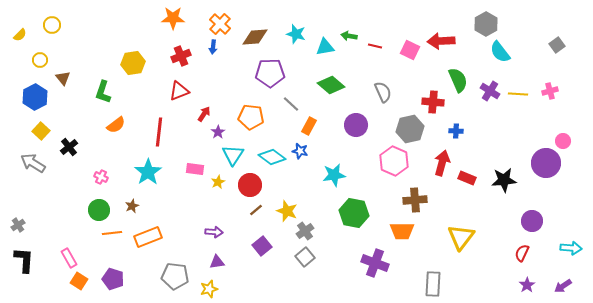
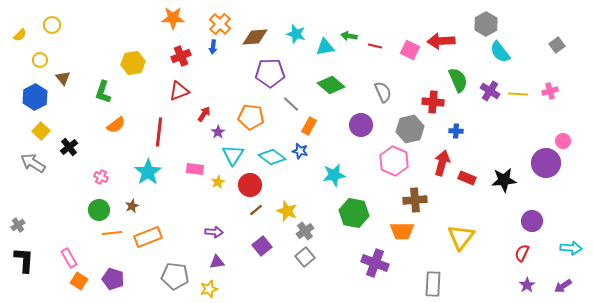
purple circle at (356, 125): moved 5 px right
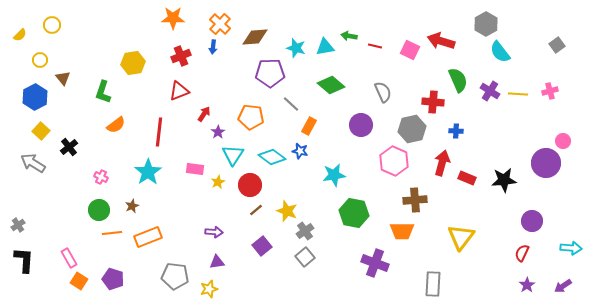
cyan star at (296, 34): moved 14 px down
red arrow at (441, 41): rotated 20 degrees clockwise
gray hexagon at (410, 129): moved 2 px right
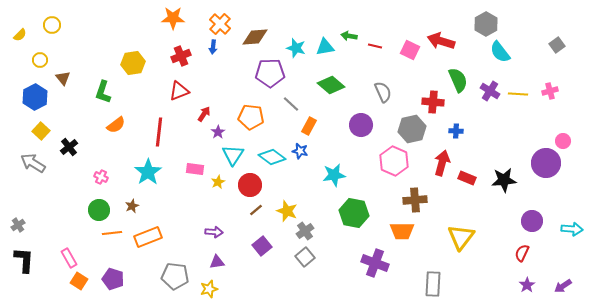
cyan arrow at (571, 248): moved 1 px right, 19 px up
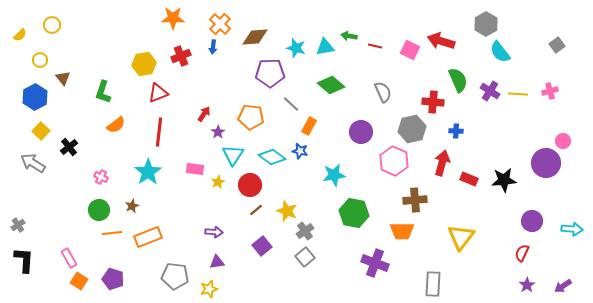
yellow hexagon at (133, 63): moved 11 px right, 1 px down
red triangle at (179, 91): moved 21 px left, 2 px down
purple circle at (361, 125): moved 7 px down
red rectangle at (467, 178): moved 2 px right, 1 px down
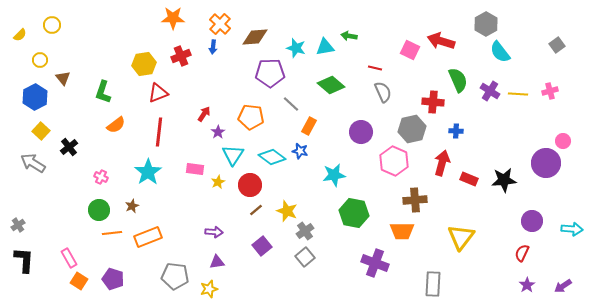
red line at (375, 46): moved 22 px down
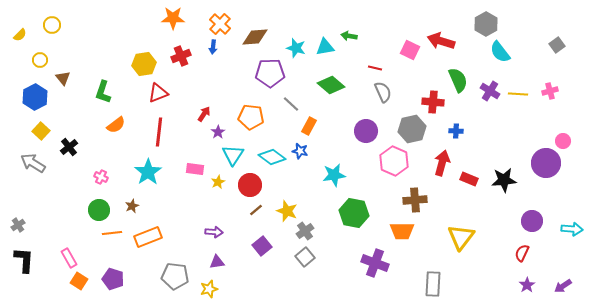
purple circle at (361, 132): moved 5 px right, 1 px up
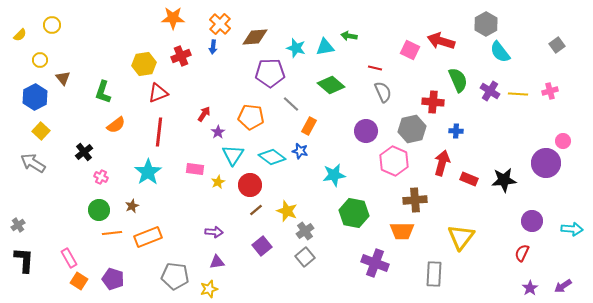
black cross at (69, 147): moved 15 px right, 5 px down
gray rectangle at (433, 284): moved 1 px right, 10 px up
purple star at (527, 285): moved 3 px right, 3 px down
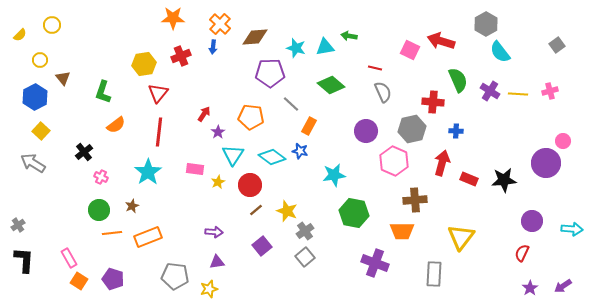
red triangle at (158, 93): rotated 30 degrees counterclockwise
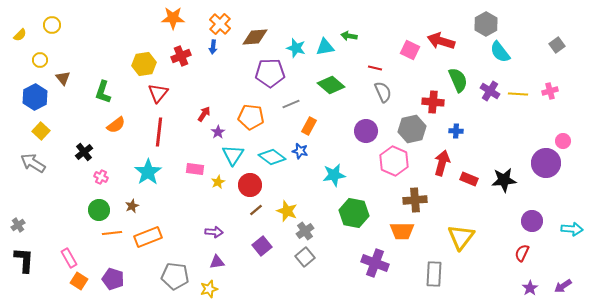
gray line at (291, 104): rotated 66 degrees counterclockwise
